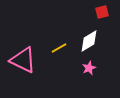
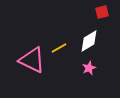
pink triangle: moved 9 px right
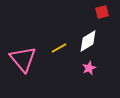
white diamond: moved 1 px left
pink triangle: moved 9 px left, 1 px up; rotated 24 degrees clockwise
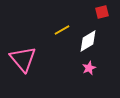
yellow line: moved 3 px right, 18 px up
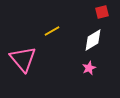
yellow line: moved 10 px left, 1 px down
white diamond: moved 5 px right, 1 px up
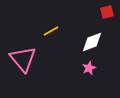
red square: moved 5 px right
yellow line: moved 1 px left
white diamond: moved 1 px left, 2 px down; rotated 10 degrees clockwise
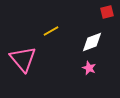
pink star: rotated 24 degrees counterclockwise
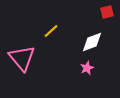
yellow line: rotated 14 degrees counterclockwise
pink triangle: moved 1 px left, 1 px up
pink star: moved 2 px left; rotated 24 degrees clockwise
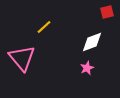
yellow line: moved 7 px left, 4 px up
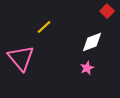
red square: moved 1 px up; rotated 32 degrees counterclockwise
pink triangle: moved 1 px left
